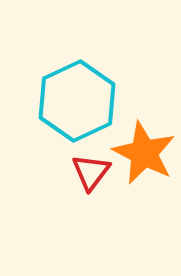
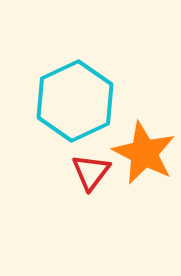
cyan hexagon: moved 2 px left
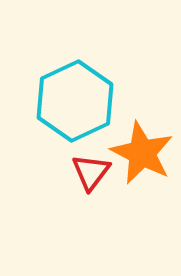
orange star: moved 2 px left
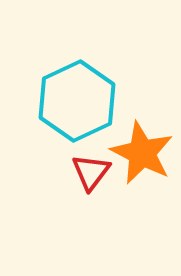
cyan hexagon: moved 2 px right
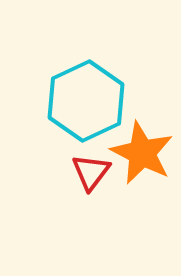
cyan hexagon: moved 9 px right
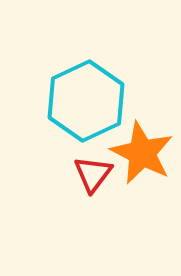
red triangle: moved 2 px right, 2 px down
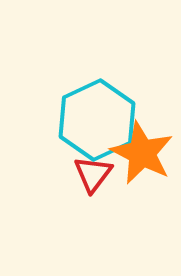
cyan hexagon: moved 11 px right, 19 px down
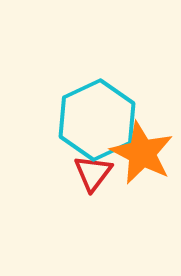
red triangle: moved 1 px up
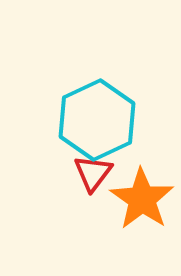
orange star: moved 46 px down; rotated 8 degrees clockwise
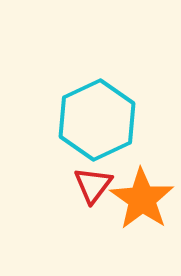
red triangle: moved 12 px down
